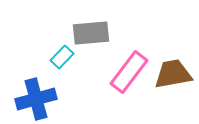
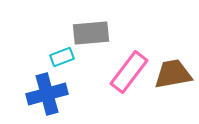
cyan rectangle: rotated 25 degrees clockwise
blue cross: moved 11 px right, 5 px up
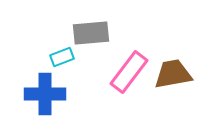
blue cross: moved 2 px left; rotated 15 degrees clockwise
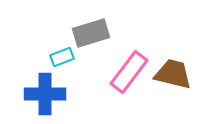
gray rectangle: rotated 12 degrees counterclockwise
brown trapezoid: rotated 24 degrees clockwise
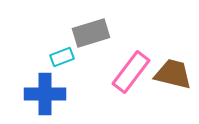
pink rectangle: moved 2 px right
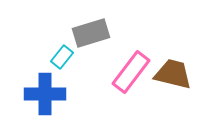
cyan rectangle: rotated 30 degrees counterclockwise
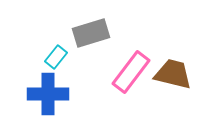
cyan rectangle: moved 6 px left
blue cross: moved 3 px right
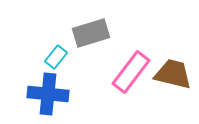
blue cross: rotated 6 degrees clockwise
